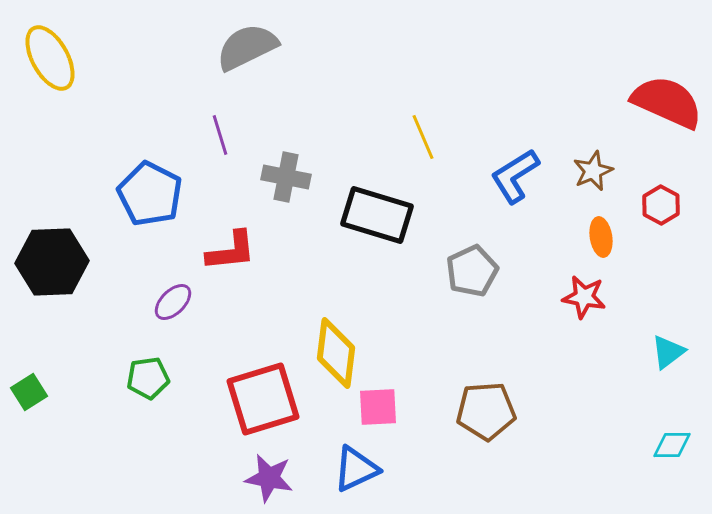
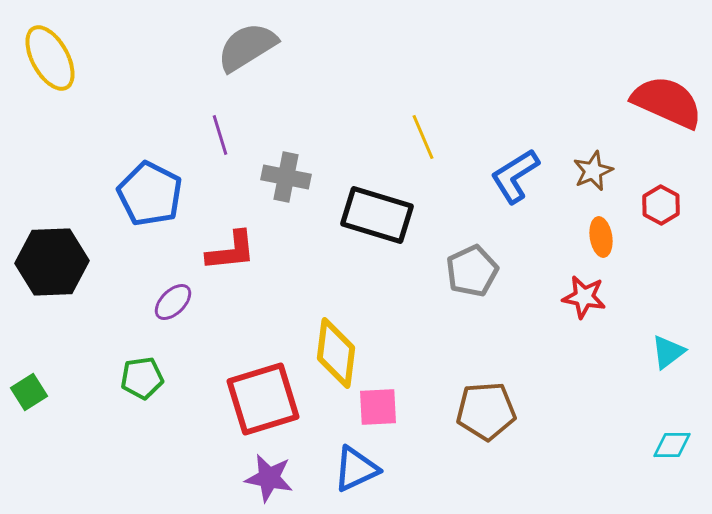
gray semicircle: rotated 6 degrees counterclockwise
green pentagon: moved 6 px left
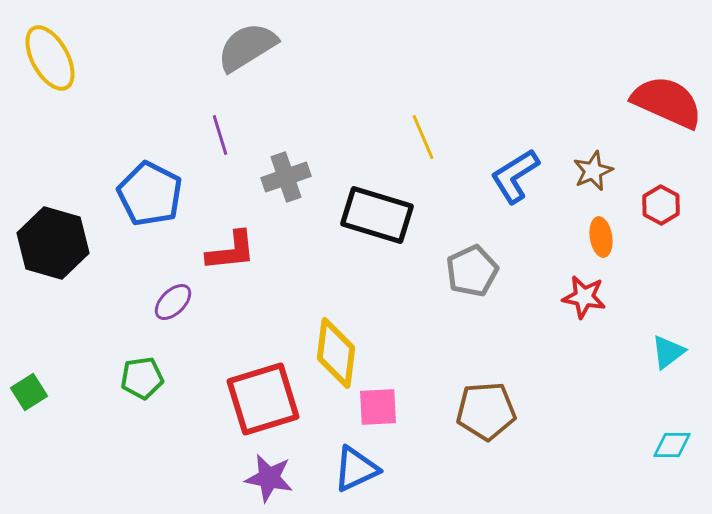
gray cross: rotated 30 degrees counterclockwise
black hexagon: moved 1 px right, 19 px up; rotated 18 degrees clockwise
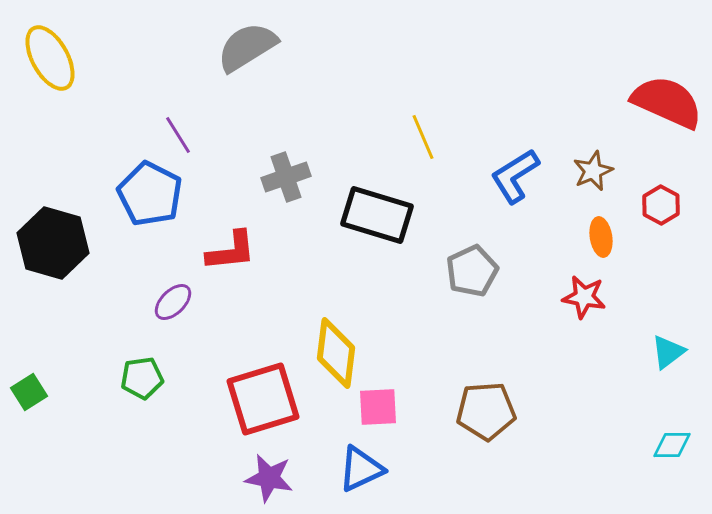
purple line: moved 42 px left; rotated 15 degrees counterclockwise
blue triangle: moved 5 px right
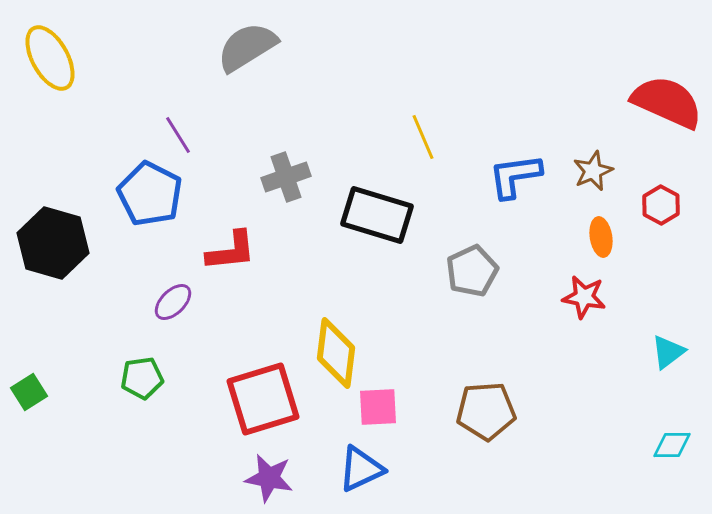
blue L-shape: rotated 24 degrees clockwise
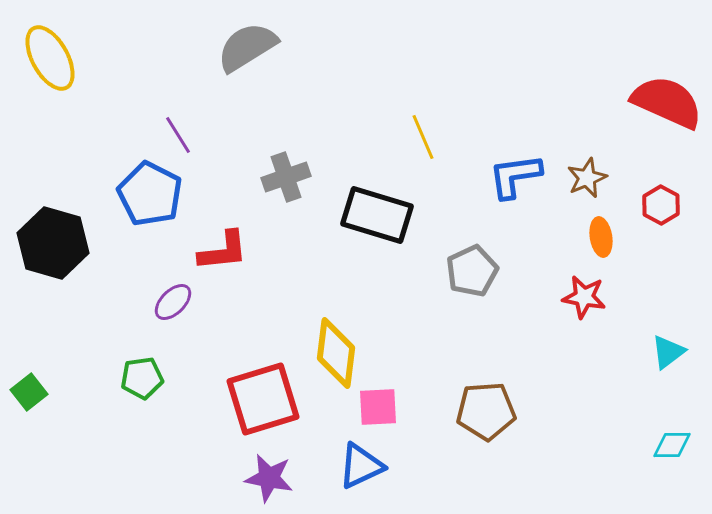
brown star: moved 6 px left, 7 px down
red L-shape: moved 8 px left
green square: rotated 6 degrees counterclockwise
blue triangle: moved 3 px up
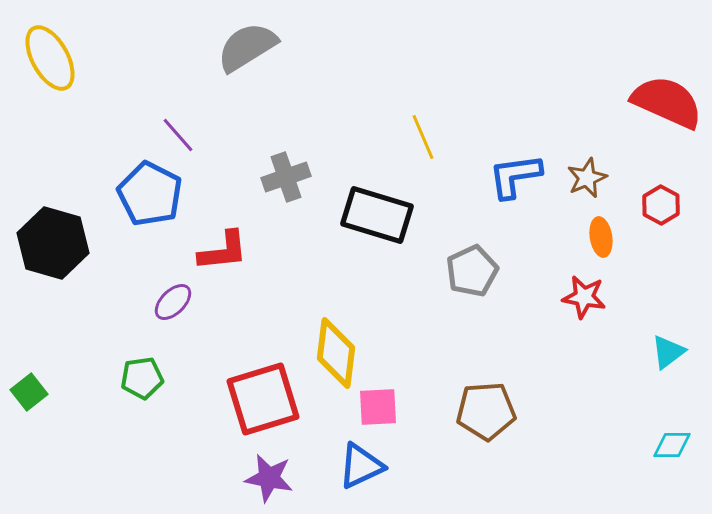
purple line: rotated 9 degrees counterclockwise
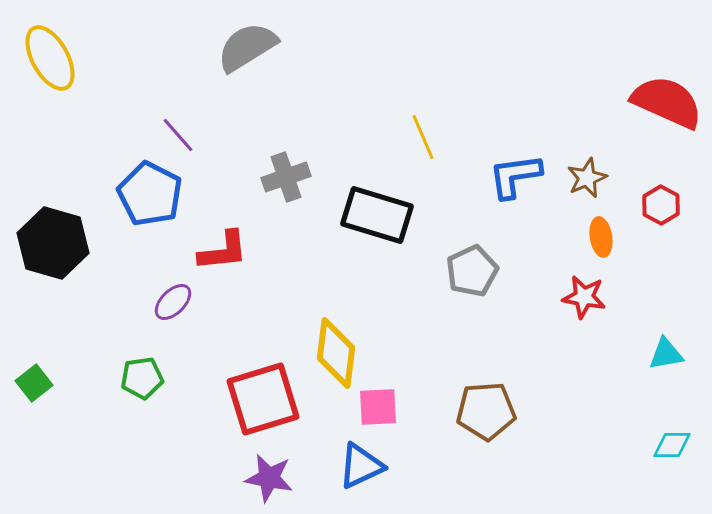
cyan triangle: moved 2 px left, 2 px down; rotated 27 degrees clockwise
green square: moved 5 px right, 9 px up
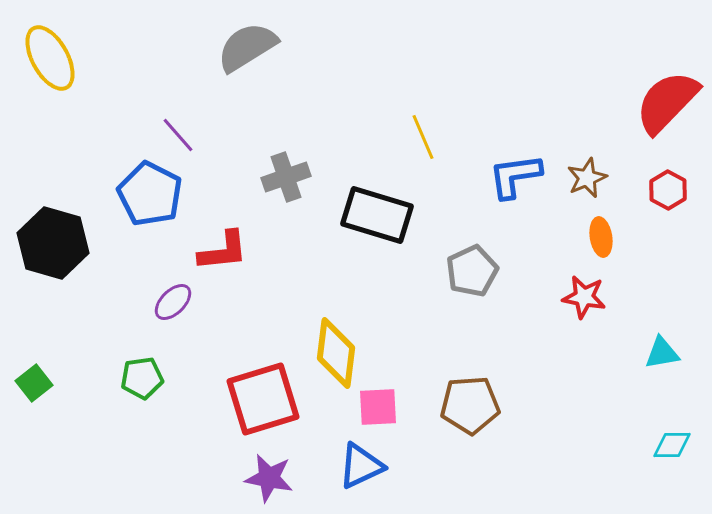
red semicircle: rotated 70 degrees counterclockwise
red hexagon: moved 7 px right, 15 px up
cyan triangle: moved 4 px left, 1 px up
brown pentagon: moved 16 px left, 6 px up
